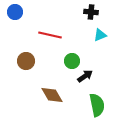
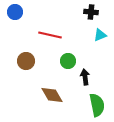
green circle: moved 4 px left
black arrow: moved 1 px down; rotated 63 degrees counterclockwise
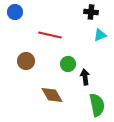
green circle: moved 3 px down
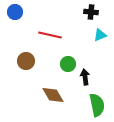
brown diamond: moved 1 px right
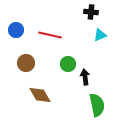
blue circle: moved 1 px right, 18 px down
brown circle: moved 2 px down
brown diamond: moved 13 px left
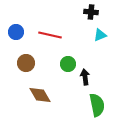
blue circle: moved 2 px down
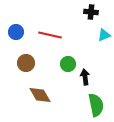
cyan triangle: moved 4 px right
green semicircle: moved 1 px left
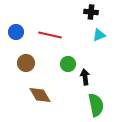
cyan triangle: moved 5 px left
